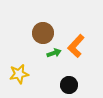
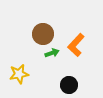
brown circle: moved 1 px down
orange L-shape: moved 1 px up
green arrow: moved 2 px left
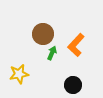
green arrow: rotated 48 degrees counterclockwise
black circle: moved 4 px right
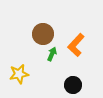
green arrow: moved 1 px down
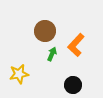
brown circle: moved 2 px right, 3 px up
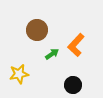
brown circle: moved 8 px left, 1 px up
green arrow: rotated 32 degrees clockwise
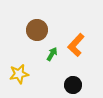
green arrow: rotated 24 degrees counterclockwise
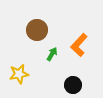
orange L-shape: moved 3 px right
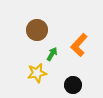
yellow star: moved 18 px right, 1 px up
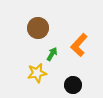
brown circle: moved 1 px right, 2 px up
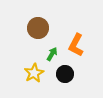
orange L-shape: moved 3 px left; rotated 15 degrees counterclockwise
yellow star: moved 3 px left; rotated 18 degrees counterclockwise
black circle: moved 8 px left, 11 px up
